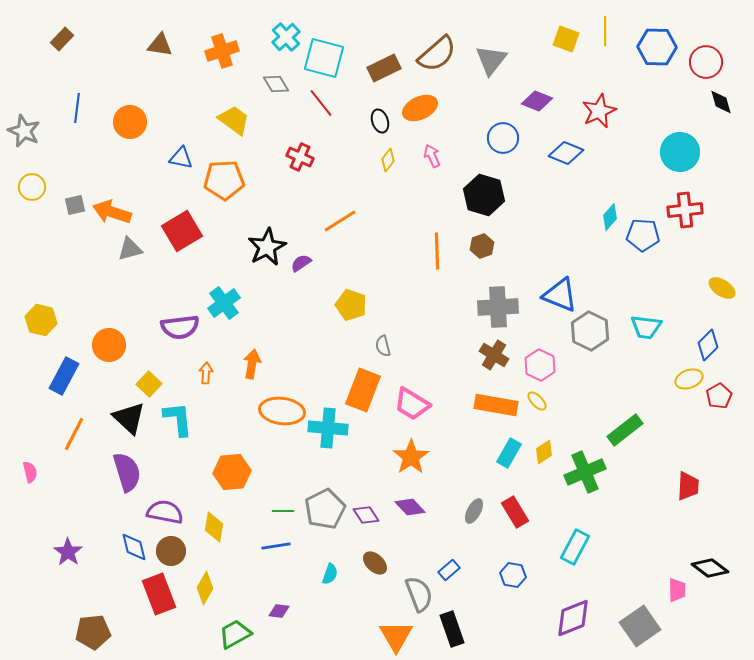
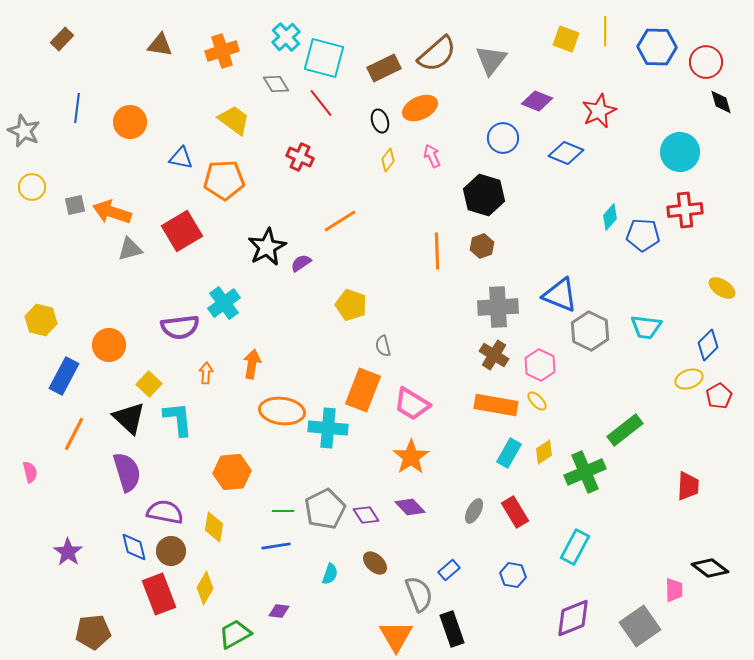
pink trapezoid at (677, 590): moved 3 px left
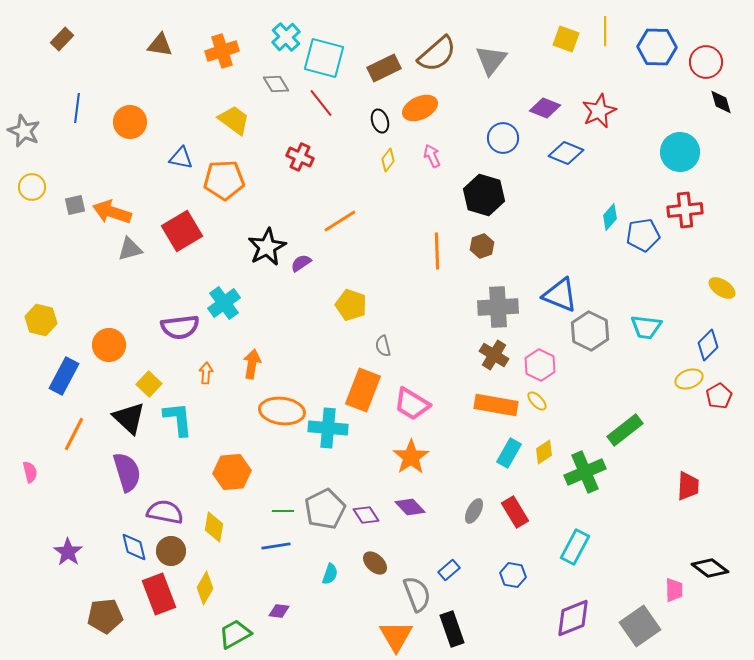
purple diamond at (537, 101): moved 8 px right, 7 px down
blue pentagon at (643, 235): rotated 12 degrees counterclockwise
gray semicircle at (419, 594): moved 2 px left
brown pentagon at (93, 632): moved 12 px right, 16 px up
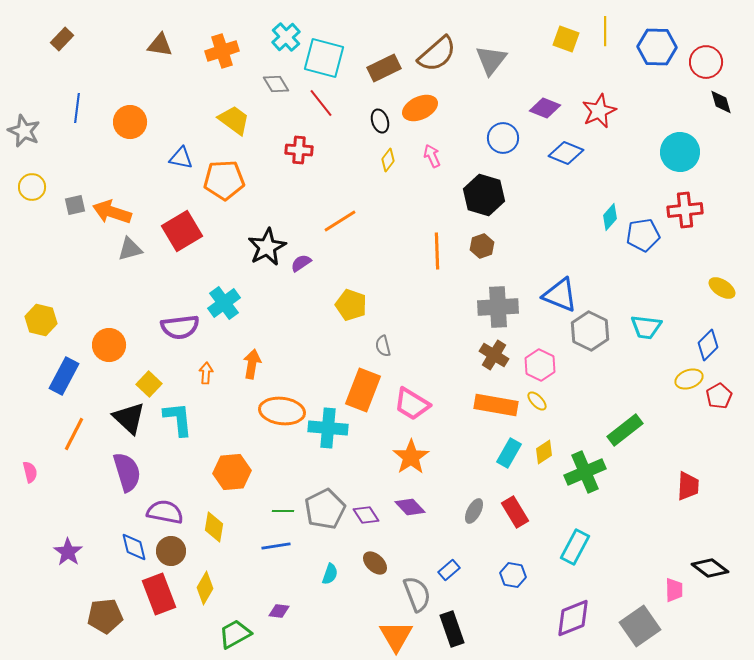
red cross at (300, 157): moved 1 px left, 7 px up; rotated 20 degrees counterclockwise
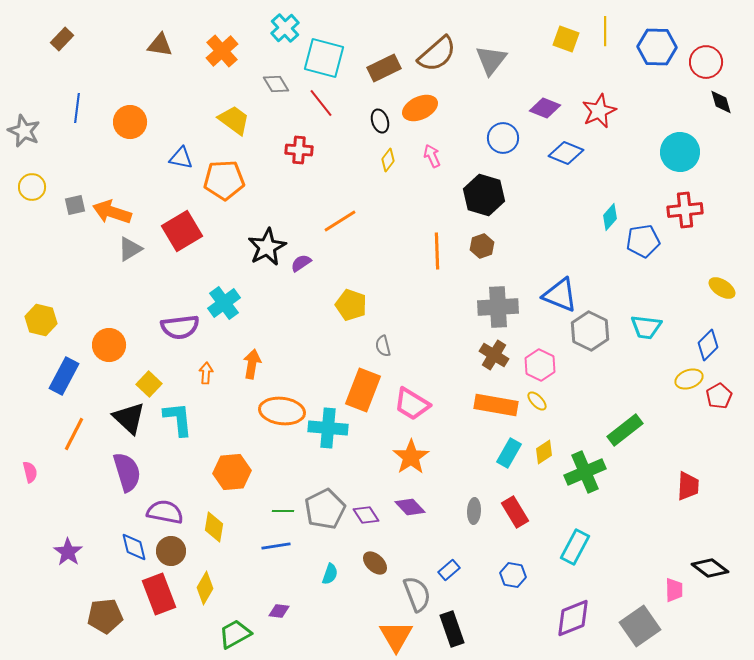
cyan cross at (286, 37): moved 1 px left, 9 px up
orange cross at (222, 51): rotated 24 degrees counterclockwise
blue pentagon at (643, 235): moved 6 px down
gray triangle at (130, 249): rotated 16 degrees counterclockwise
gray ellipse at (474, 511): rotated 25 degrees counterclockwise
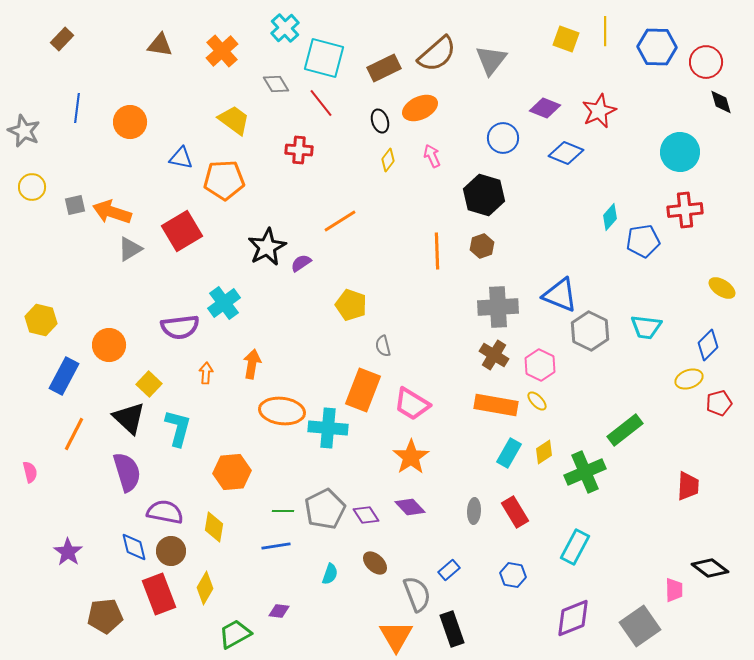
red pentagon at (719, 396): moved 7 px down; rotated 15 degrees clockwise
cyan L-shape at (178, 419): moved 9 px down; rotated 21 degrees clockwise
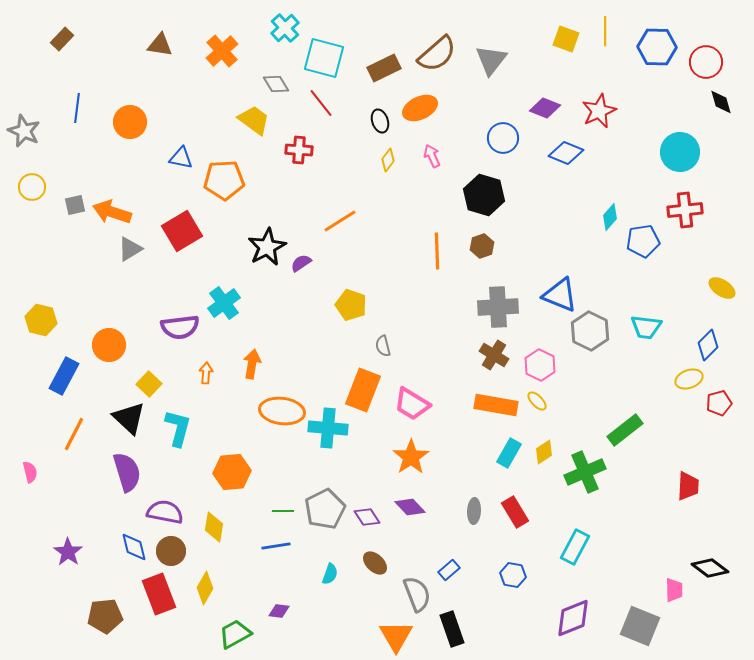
yellow trapezoid at (234, 120): moved 20 px right
purple diamond at (366, 515): moved 1 px right, 2 px down
gray square at (640, 626): rotated 33 degrees counterclockwise
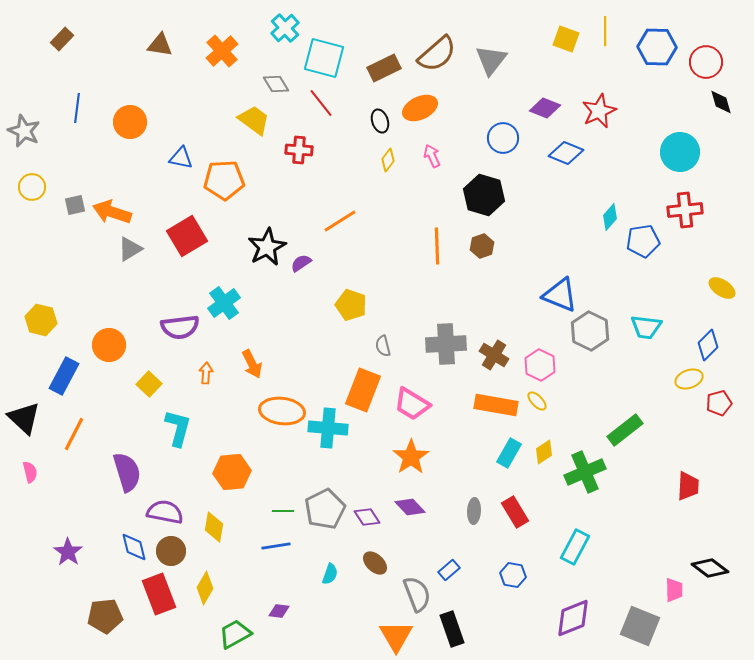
red square at (182, 231): moved 5 px right, 5 px down
orange line at (437, 251): moved 5 px up
gray cross at (498, 307): moved 52 px left, 37 px down
orange arrow at (252, 364): rotated 144 degrees clockwise
black triangle at (129, 418): moved 105 px left
